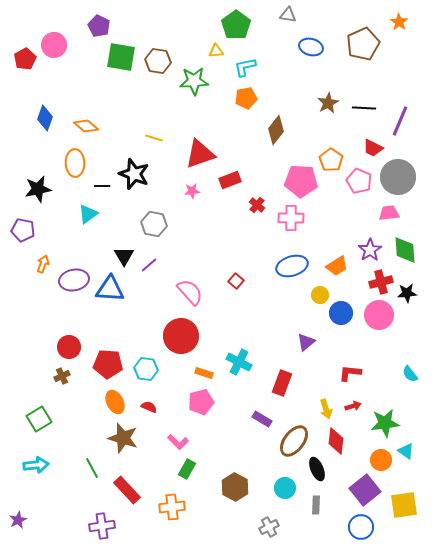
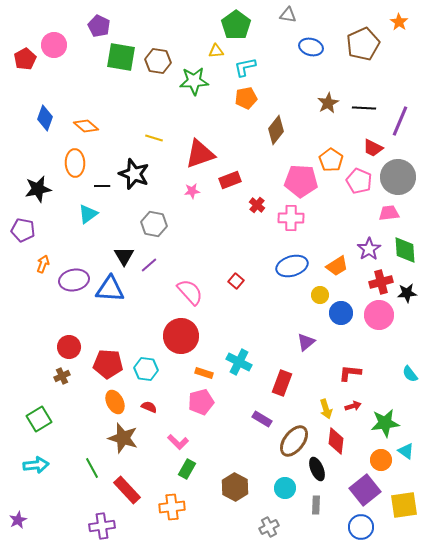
purple star at (370, 250): moved 1 px left, 1 px up
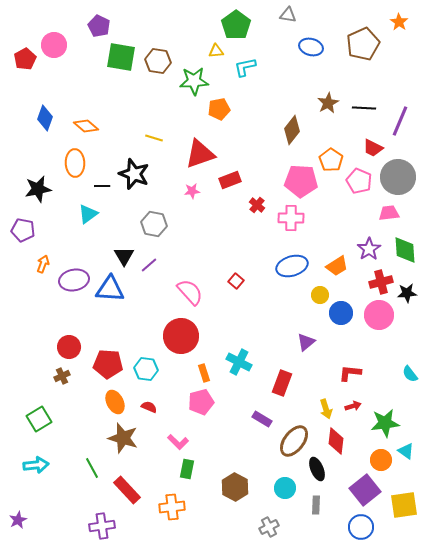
orange pentagon at (246, 98): moved 27 px left, 11 px down
brown diamond at (276, 130): moved 16 px right
orange rectangle at (204, 373): rotated 54 degrees clockwise
green rectangle at (187, 469): rotated 18 degrees counterclockwise
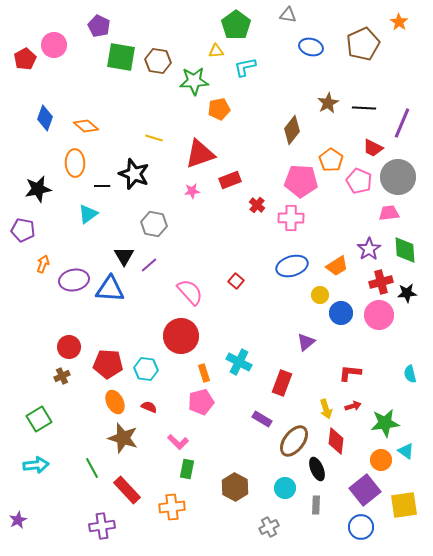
purple line at (400, 121): moved 2 px right, 2 px down
cyan semicircle at (410, 374): rotated 24 degrees clockwise
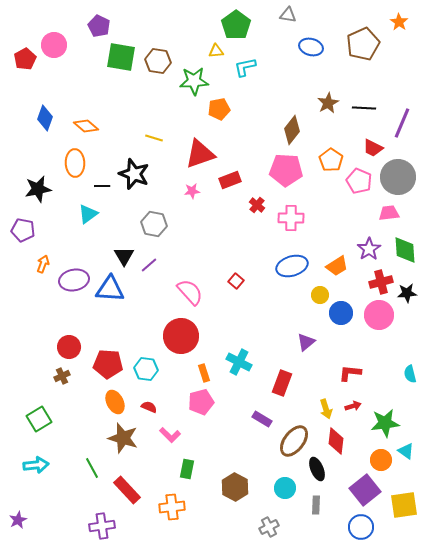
pink pentagon at (301, 181): moved 15 px left, 11 px up
pink L-shape at (178, 442): moved 8 px left, 7 px up
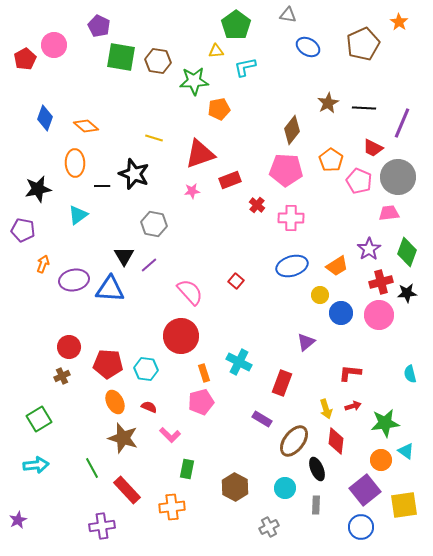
blue ellipse at (311, 47): moved 3 px left; rotated 15 degrees clockwise
cyan triangle at (88, 214): moved 10 px left, 1 px down
green diamond at (405, 250): moved 2 px right, 2 px down; rotated 24 degrees clockwise
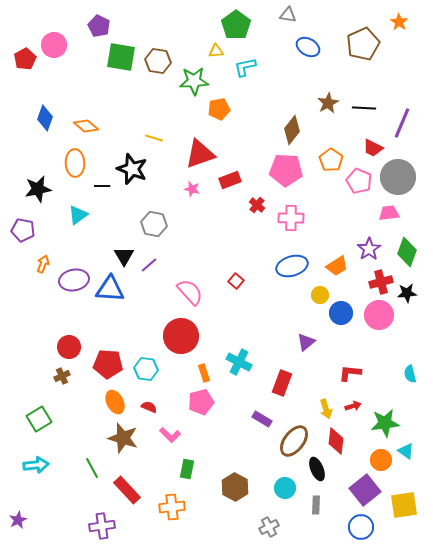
black star at (134, 174): moved 2 px left, 5 px up
pink star at (192, 191): moved 2 px up; rotated 21 degrees clockwise
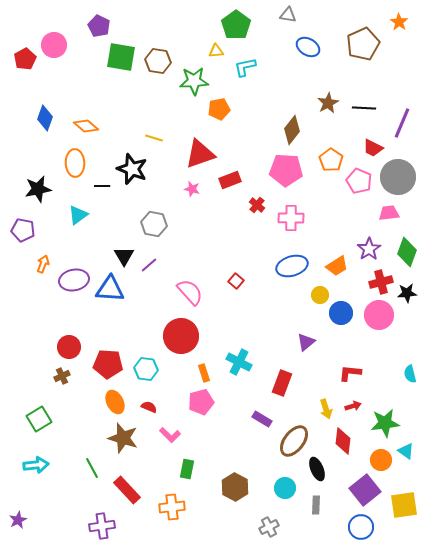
red diamond at (336, 441): moved 7 px right
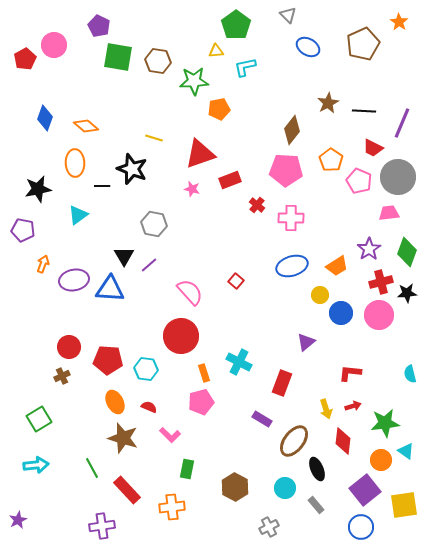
gray triangle at (288, 15): rotated 36 degrees clockwise
green square at (121, 57): moved 3 px left
black line at (364, 108): moved 3 px down
red pentagon at (108, 364): moved 4 px up
gray rectangle at (316, 505): rotated 42 degrees counterclockwise
